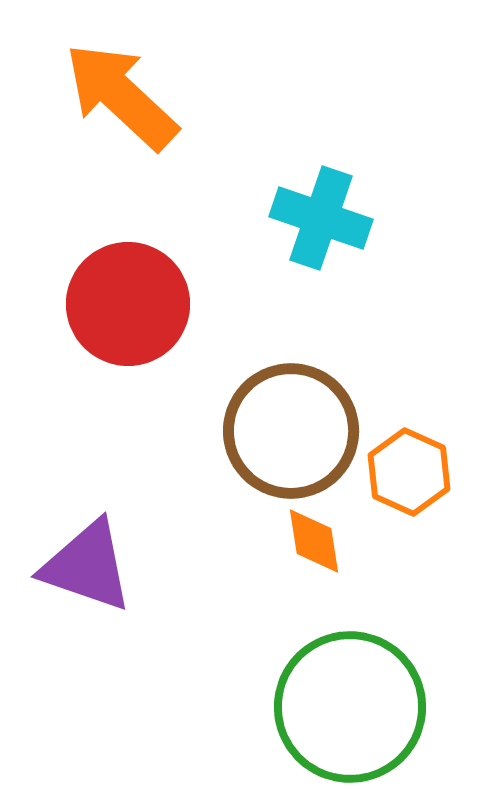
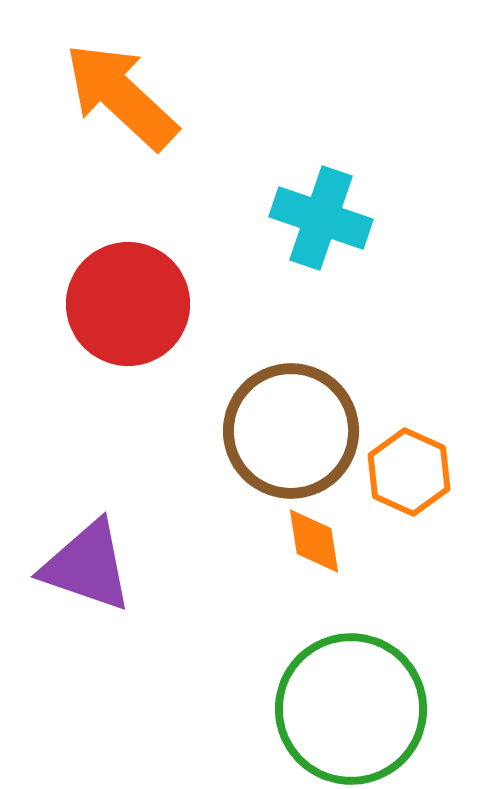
green circle: moved 1 px right, 2 px down
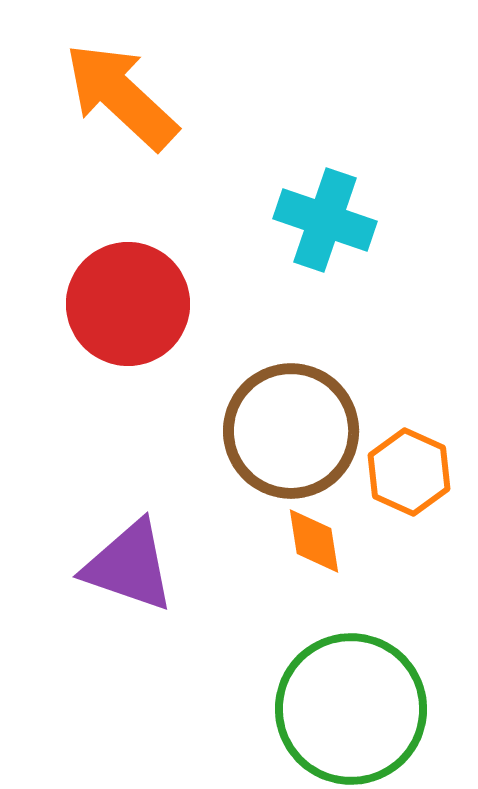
cyan cross: moved 4 px right, 2 px down
purple triangle: moved 42 px right
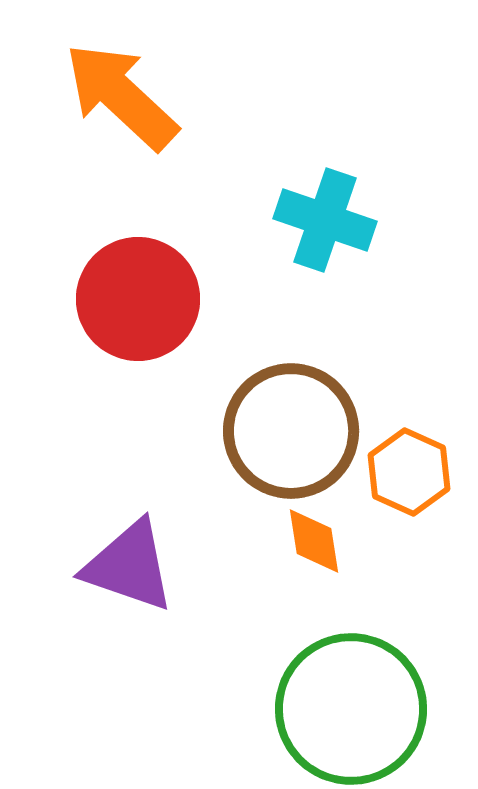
red circle: moved 10 px right, 5 px up
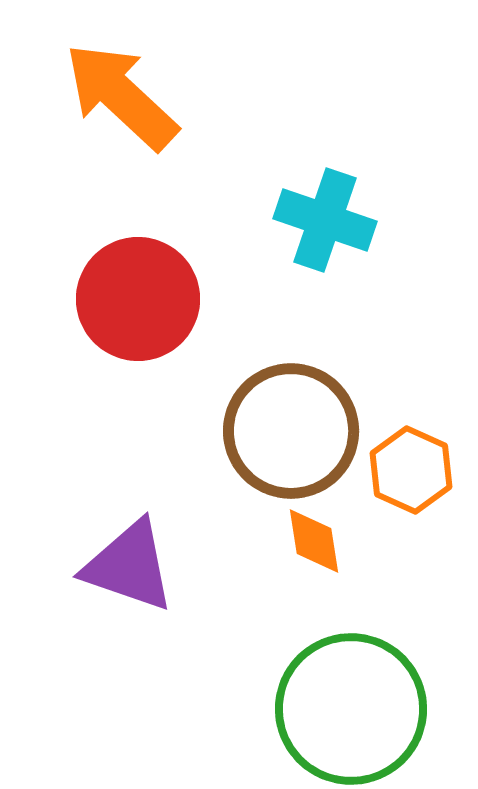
orange hexagon: moved 2 px right, 2 px up
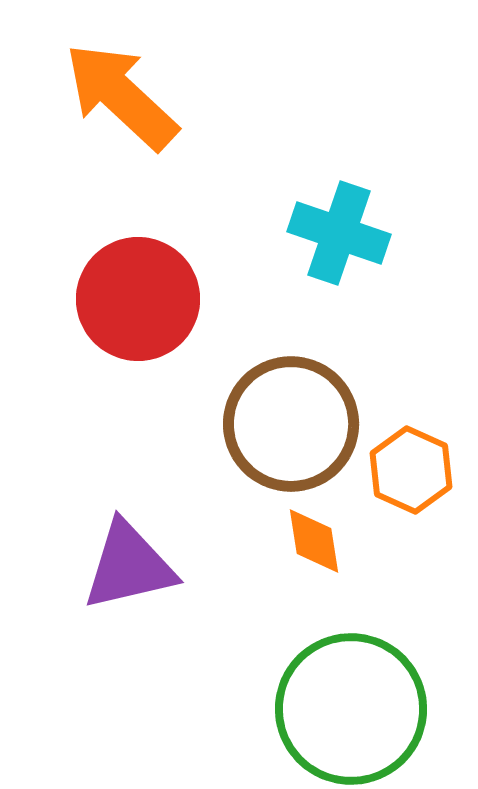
cyan cross: moved 14 px right, 13 px down
brown circle: moved 7 px up
purple triangle: rotated 32 degrees counterclockwise
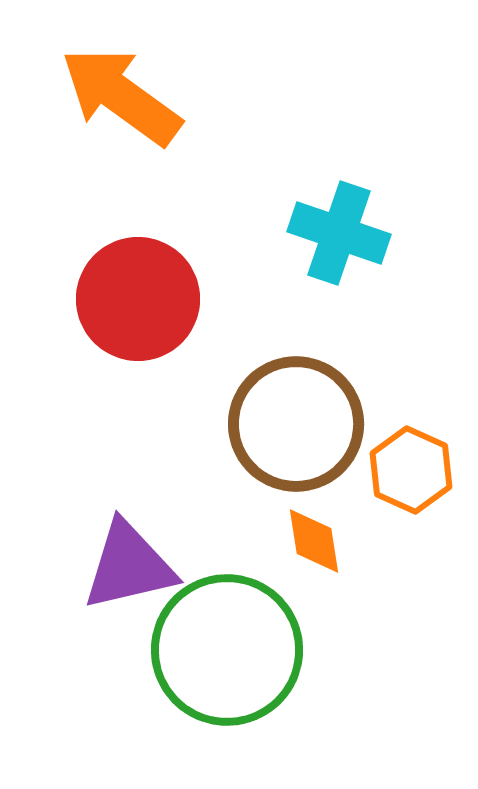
orange arrow: rotated 7 degrees counterclockwise
brown circle: moved 5 px right
green circle: moved 124 px left, 59 px up
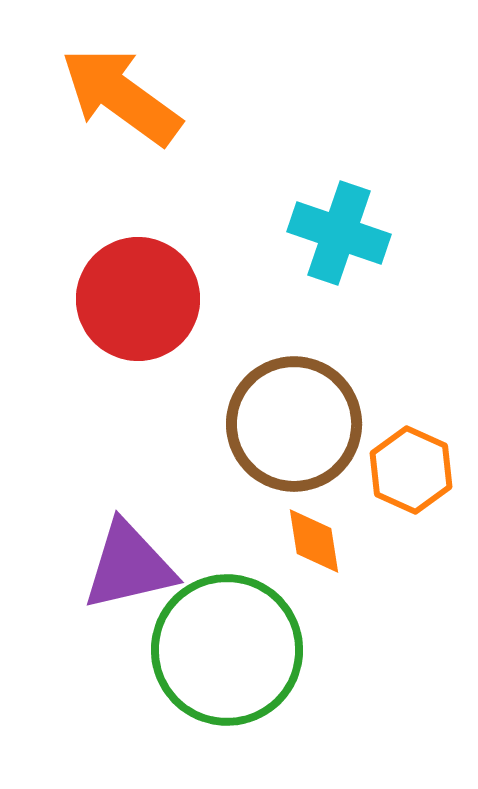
brown circle: moved 2 px left
